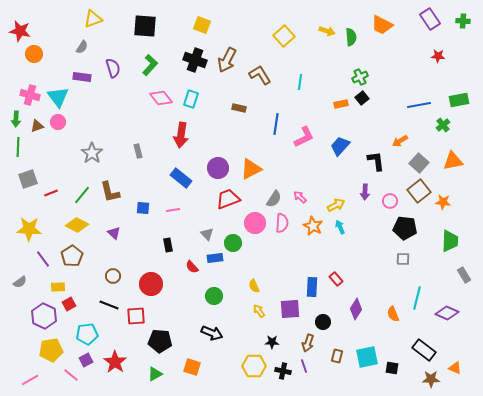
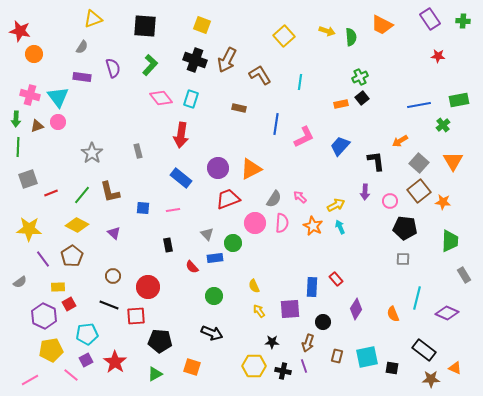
orange triangle at (453, 161): rotated 50 degrees counterclockwise
red circle at (151, 284): moved 3 px left, 3 px down
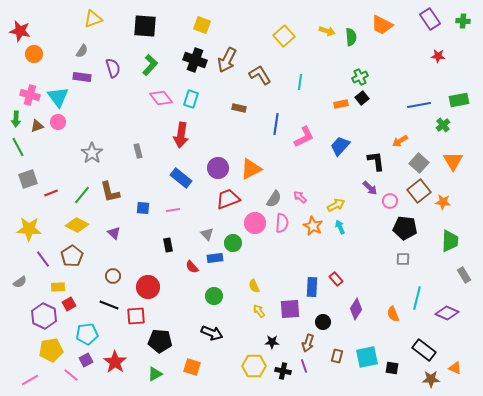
gray semicircle at (82, 47): moved 4 px down
green line at (18, 147): rotated 30 degrees counterclockwise
purple arrow at (365, 192): moved 5 px right, 4 px up; rotated 49 degrees counterclockwise
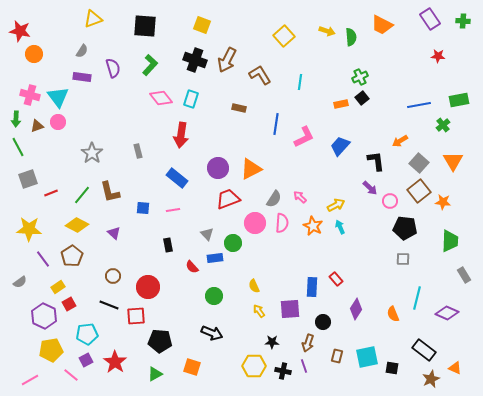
blue rectangle at (181, 178): moved 4 px left
yellow rectangle at (58, 287): rotated 32 degrees counterclockwise
brown star at (431, 379): rotated 24 degrees counterclockwise
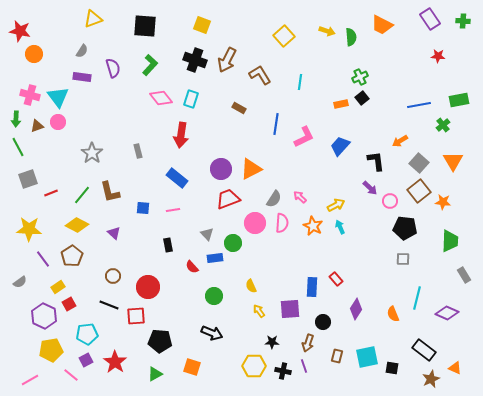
brown rectangle at (239, 108): rotated 16 degrees clockwise
purple circle at (218, 168): moved 3 px right, 1 px down
yellow semicircle at (254, 286): moved 3 px left
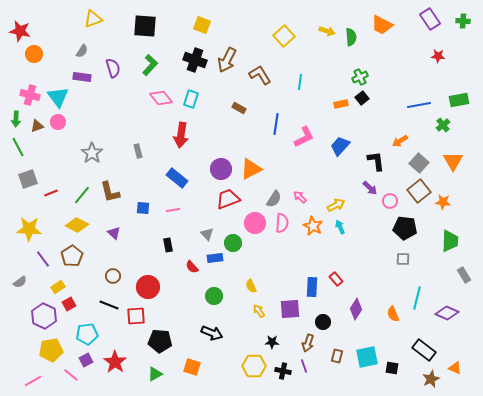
pink line at (30, 380): moved 3 px right, 1 px down
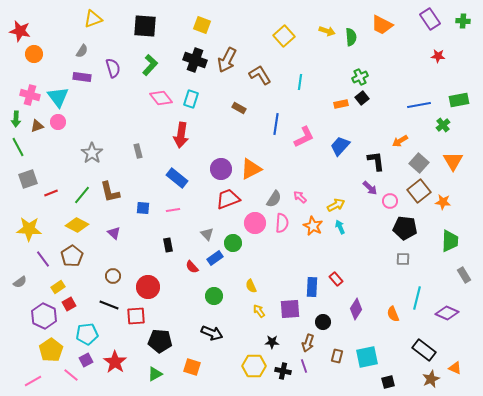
blue rectangle at (215, 258): rotated 28 degrees counterclockwise
yellow pentagon at (51, 350): rotated 25 degrees counterclockwise
black square at (392, 368): moved 4 px left, 14 px down; rotated 24 degrees counterclockwise
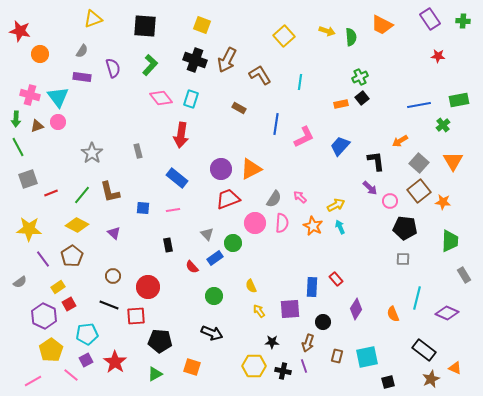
orange circle at (34, 54): moved 6 px right
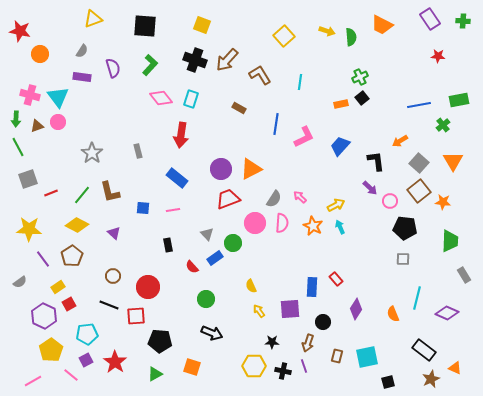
brown arrow at (227, 60): rotated 15 degrees clockwise
green circle at (214, 296): moved 8 px left, 3 px down
